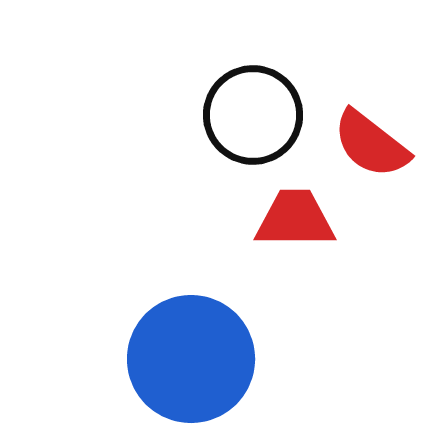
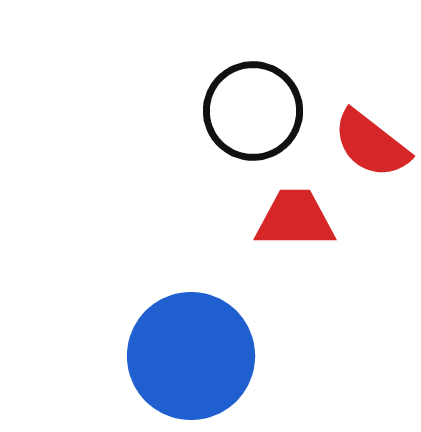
black circle: moved 4 px up
blue circle: moved 3 px up
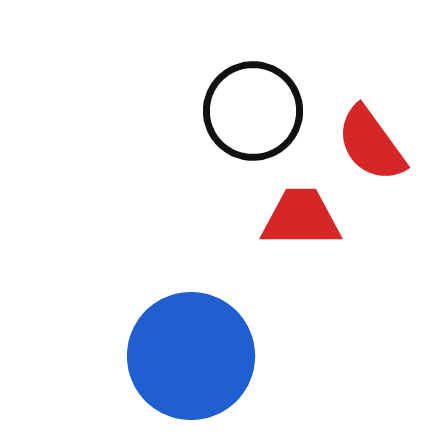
red semicircle: rotated 16 degrees clockwise
red trapezoid: moved 6 px right, 1 px up
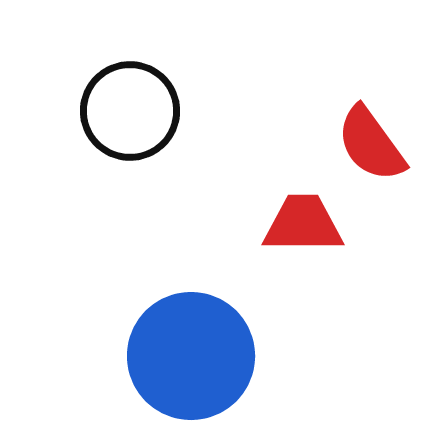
black circle: moved 123 px left
red trapezoid: moved 2 px right, 6 px down
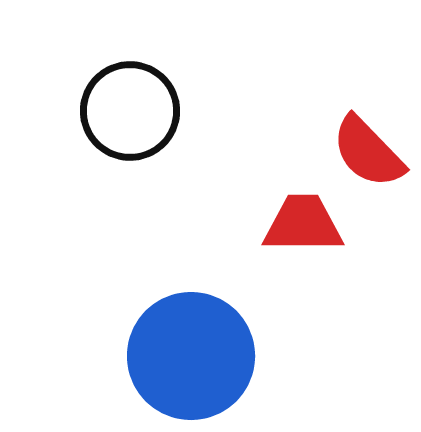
red semicircle: moved 3 px left, 8 px down; rotated 8 degrees counterclockwise
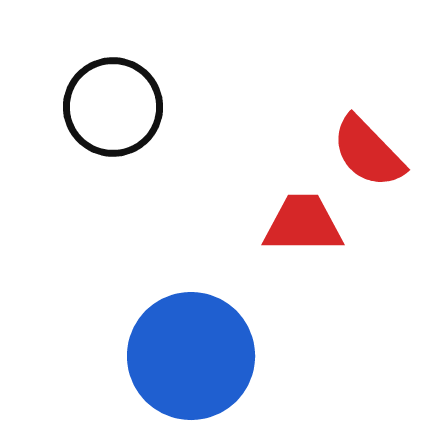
black circle: moved 17 px left, 4 px up
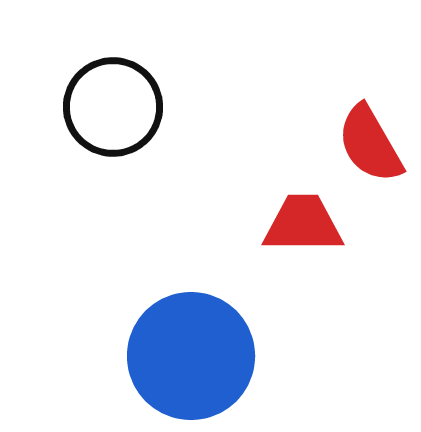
red semicircle: moved 2 px right, 8 px up; rotated 14 degrees clockwise
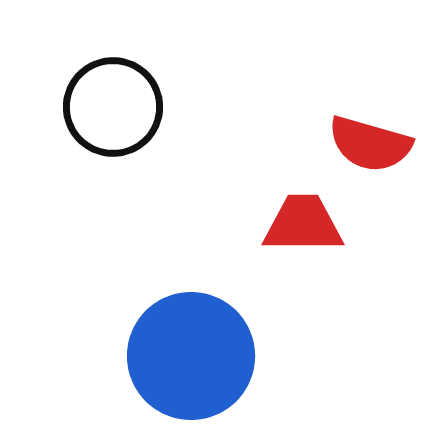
red semicircle: rotated 44 degrees counterclockwise
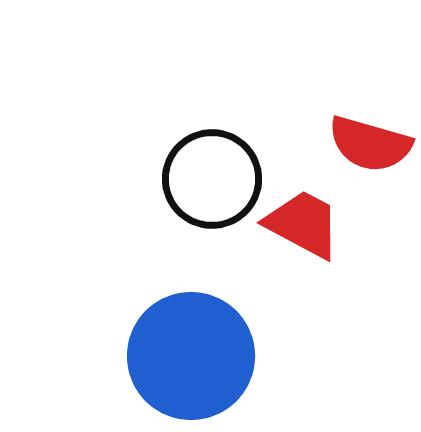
black circle: moved 99 px right, 72 px down
red trapezoid: rotated 28 degrees clockwise
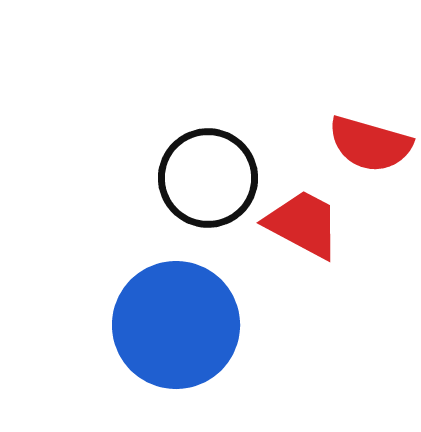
black circle: moved 4 px left, 1 px up
blue circle: moved 15 px left, 31 px up
